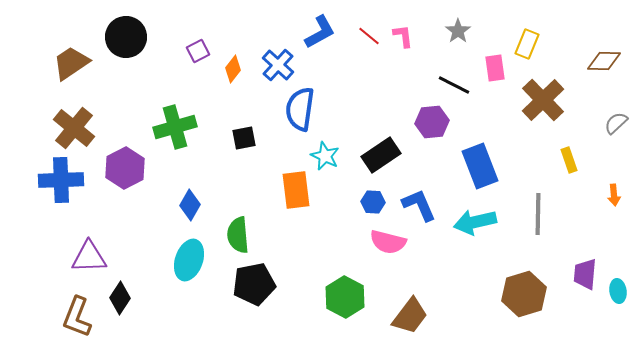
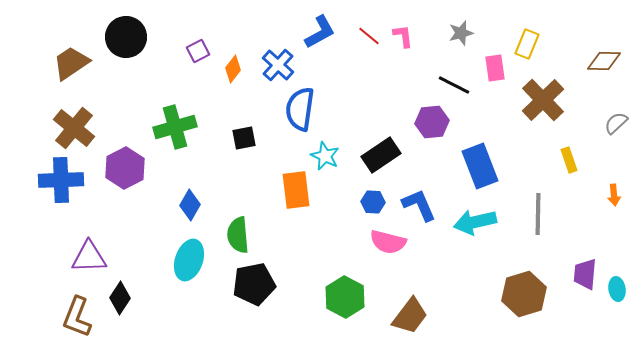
gray star at (458, 31): moved 3 px right, 2 px down; rotated 20 degrees clockwise
cyan ellipse at (618, 291): moved 1 px left, 2 px up
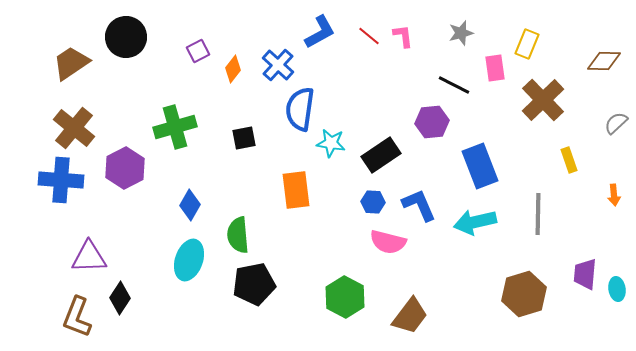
cyan star at (325, 156): moved 6 px right, 13 px up; rotated 16 degrees counterclockwise
blue cross at (61, 180): rotated 6 degrees clockwise
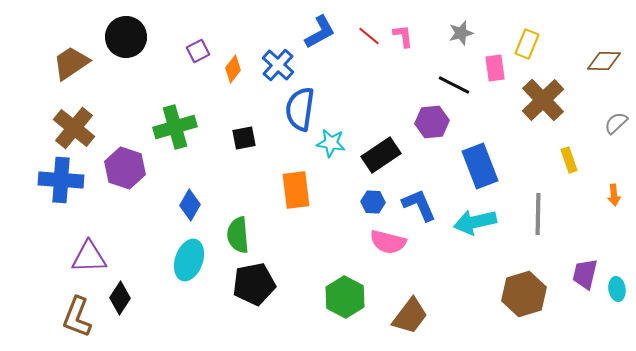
purple hexagon at (125, 168): rotated 15 degrees counterclockwise
purple trapezoid at (585, 274): rotated 8 degrees clockwise
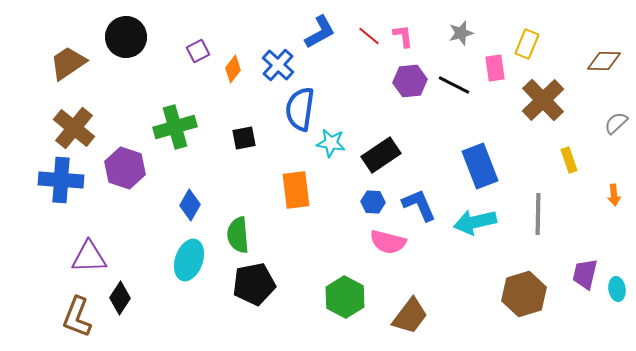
brown trapezoid at (71, 63): moved 3 px left
purple hexagon at (432, 122): moved 22 px left, 41 px up
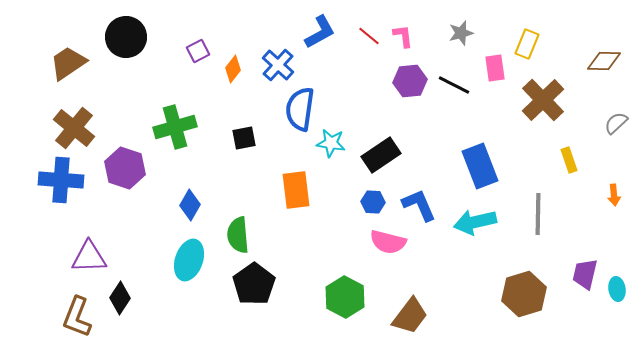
black pentagon at (254, 284): rotated 24 degrees counterclockwise
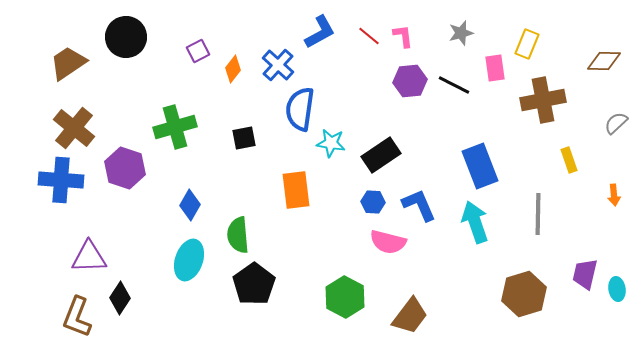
brown cross at (543, 100): rotated 33 degrees clockwise
cyan arrow at (475, 222): rotated 84 degrees clockwise
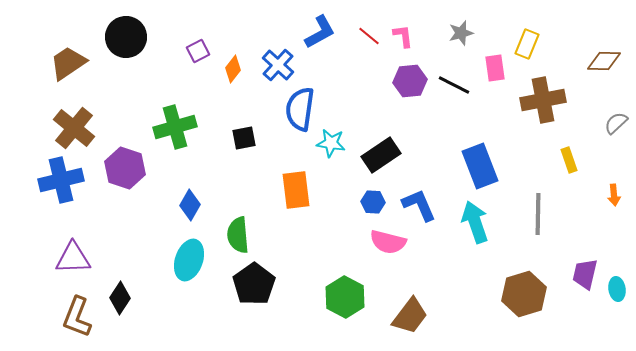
blue cross at (61, 180): rotated 18 degrees counterclockwise
purple triangle at (89, 257): moved 16 px left, 1 px down
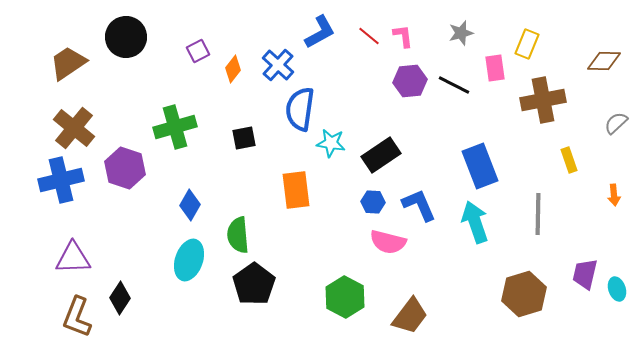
cyan ellipse at (617, 289): rotated 10 degrees counterclockwise
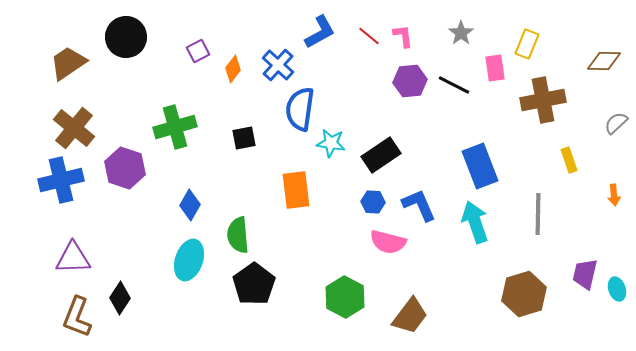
gray star at (461, 33): rotated 20 degrees counterclockwise
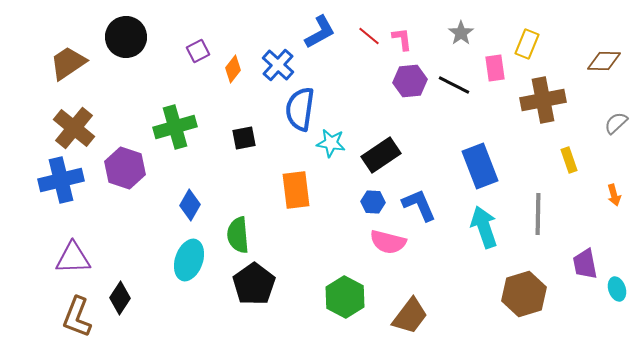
pink L-shape at (403, 36): moved 1 px left, 3 px down
orange arrow at (614, 195): rotated 10 degrees counterclockwise
cyan arrow at (475, 222): moved 9 px right, 5 px down
purple trapezoid at (585, 274): moved 10 px up; rotated 24 degrees counterclockwise
